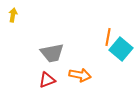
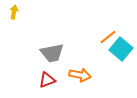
yellow arrow: moved 1 px right, 3 px up
orange line: rotated 42 degrees clockwise
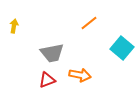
yellow arrow: moved 14 px down
orange line: moved 19 px left, 14 px up
cyan square: moved 1 px right, 1 px up
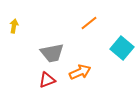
orange arrow: moved 3 px up; rotated 35 degrees counterclockwise
